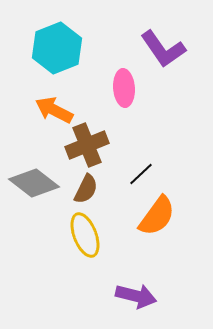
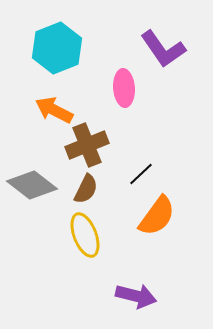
gray diamond: moved 2 px left, 2 px down
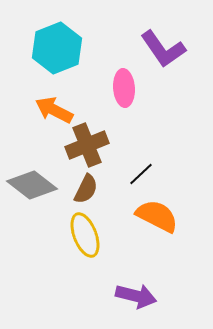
orange semicircle: rotated 99 degrees counterclockwise
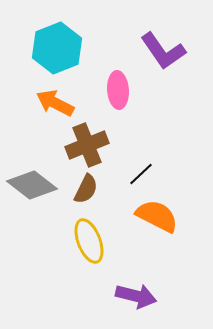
purple L-shape: moved 2 px down
pink ellipse: moved 6 px left, 2 px down
orange arrow: moved 1 px right, 7 px up
yellow ellipse: moved 4 px right, 6 px down
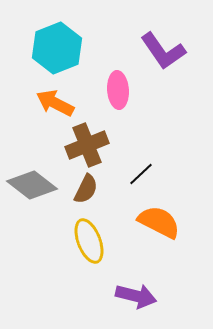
orange semicircle: moved 2 px right, 6 px down
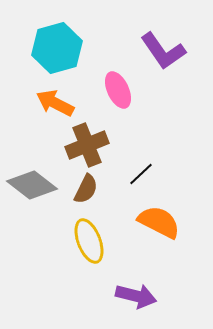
cyan hexagon: rotated 6 degrees clockwise
pink ellipse: rotated 21 degrees counterclockwise
